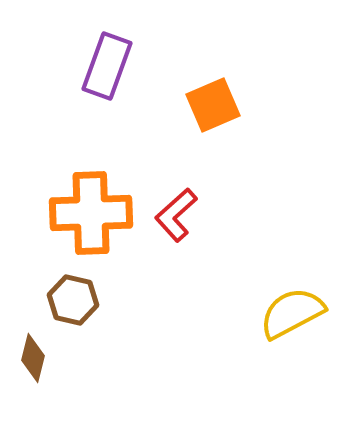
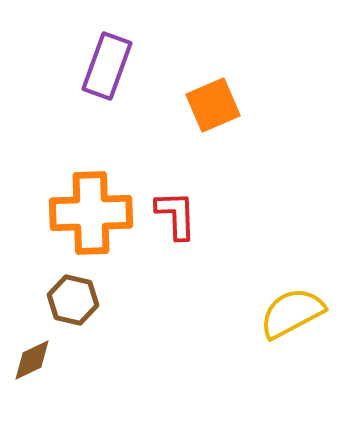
red L-shape: rotated 130 degrees clockwise
brown diamond: moved 1 px left, 2 px down; rotated 51 degrees clockwise
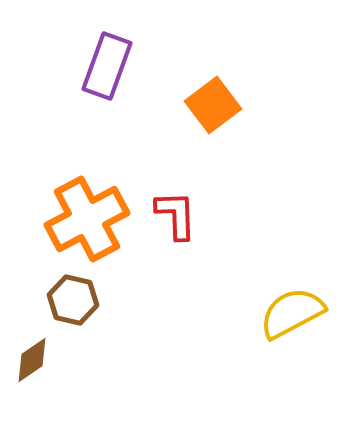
orange square: rotated 14 degrees counterclockwise
orange cross: moved 4 px left, 6 px down; rotated 26 degrees counterclockwise
brown diamond: rotated 9 degrees counterclockwise
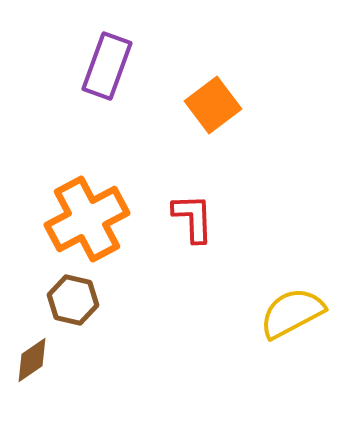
red L-shape: moved 17 px right, 3 px down
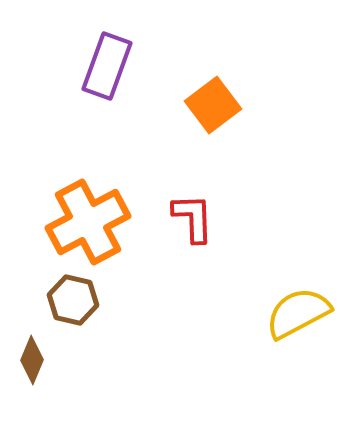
orange cross: moved 1 px right, 3 px down
yellow semicircle: moved 6 px right
brown diamond: rotated 33 degrees counterclockwise
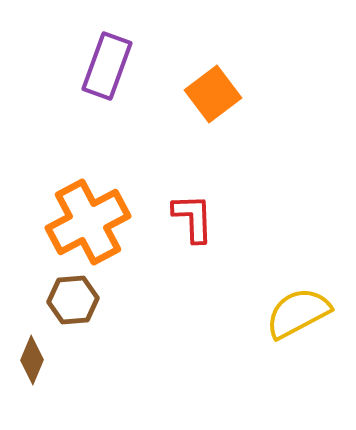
orange square: moved 11 px up
brown hexagon: rotated 18 degrees counterclockwise
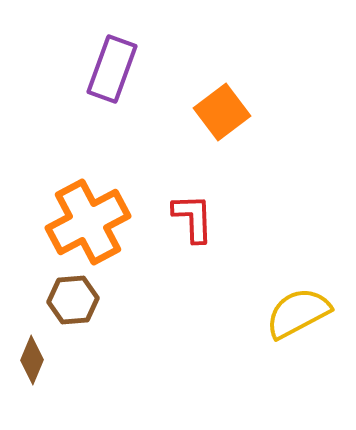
purple rectangle: moved 5 px right, 3 px down
orange square: moved 9 px right, 18 px down
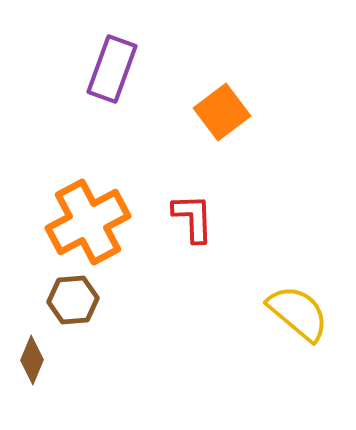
yellow semicircle: rotated 68 degrees clockwise
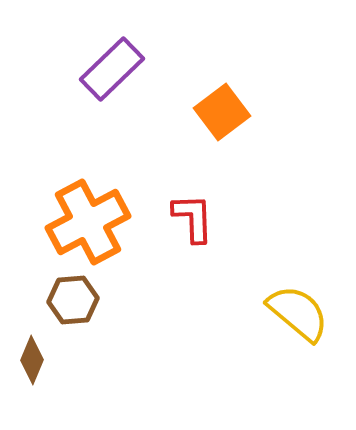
purple rectangle: rotated 26 degrees clockwise
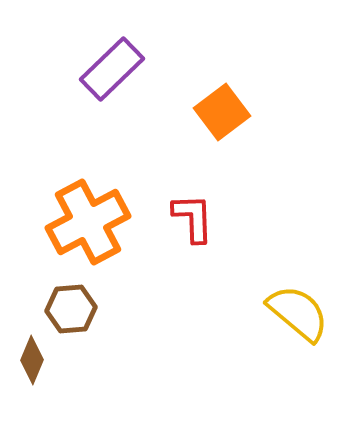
brown hexagon: moved 2 px left, 9 px down
